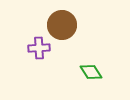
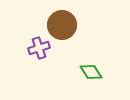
purple cross: rotated 15 degrees counterclockwise
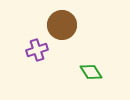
purple cross: moved 2 px left, 2 px down
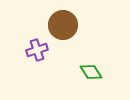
brown circle: moved 1 px right
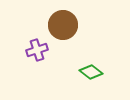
green diamond: rotated 20 degrees counterclockwise
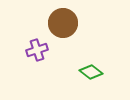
brown circle: moved 2 px up
